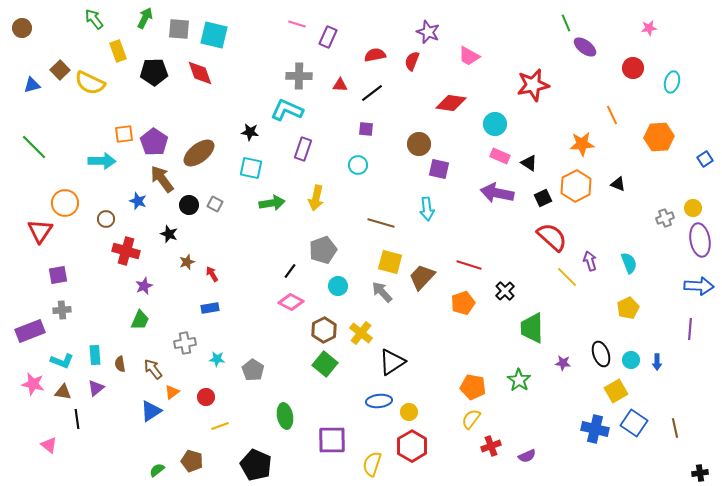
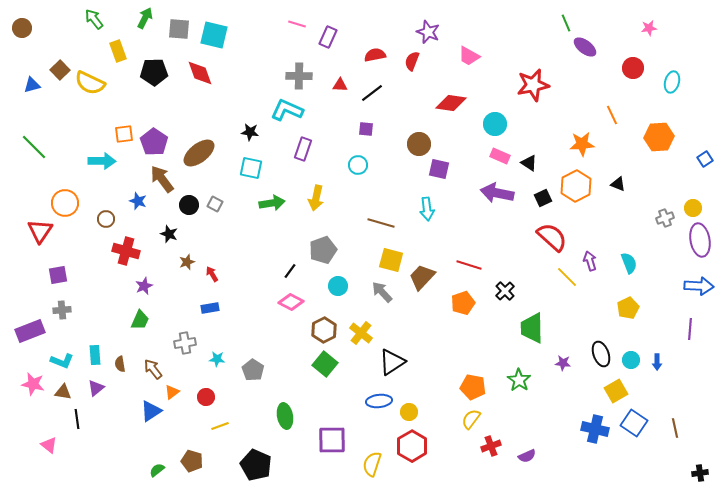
yellow square at (390, 262): moved 1 px right, 2 px up
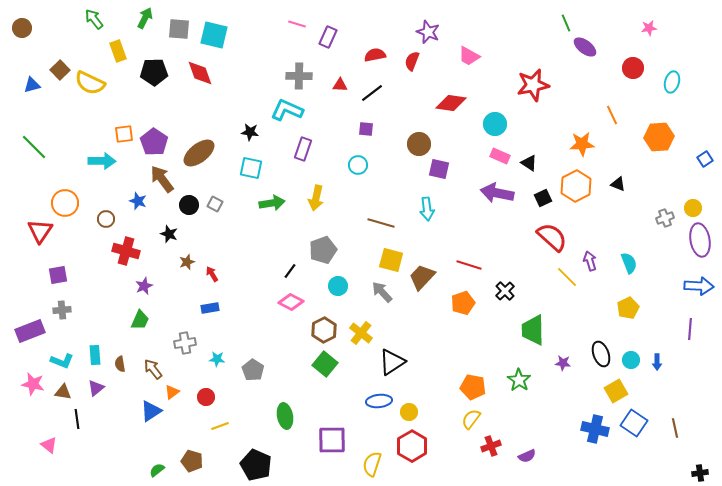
green trapezoid at (532, 328): moved 1 px right, 2 px down
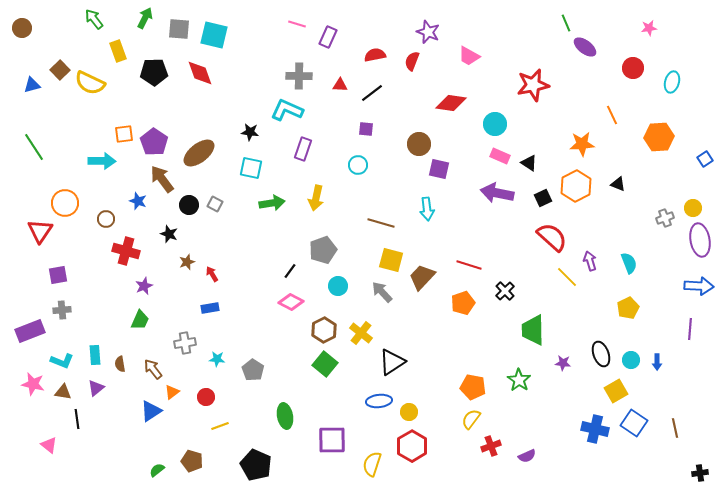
green line at (34, 147): rotated 12 degrees clockwise
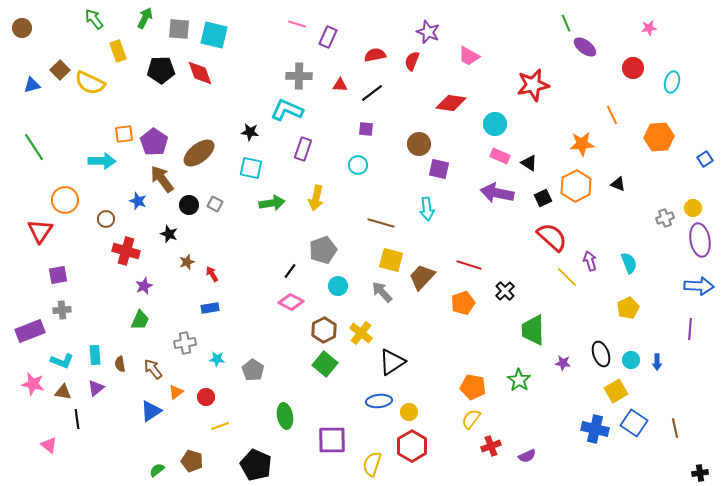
black pentagon at (154, 72): moved 7 px right, 2 px up
orange circle at (65, 203): moved 3 px up
orange triangle at (172, 392): moved 4 px right
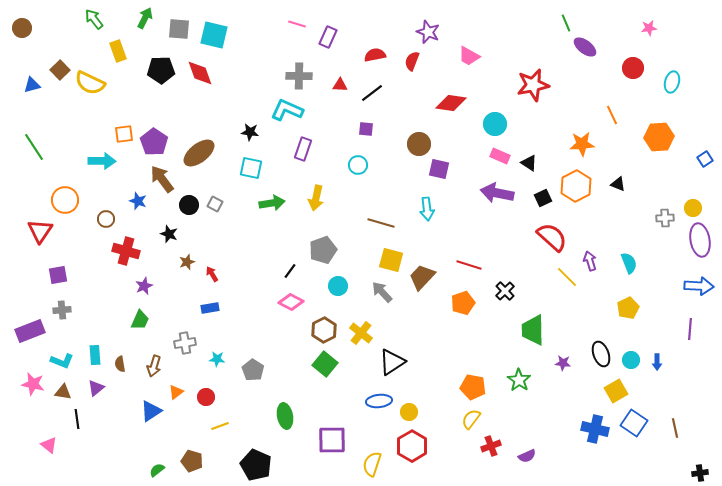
gray cross at (665, 218): rotated 18 degrees clockwise
brown arrow at (153, 369): moved 1 px right, 3 px up; rotated 125 degrees counterclockwise
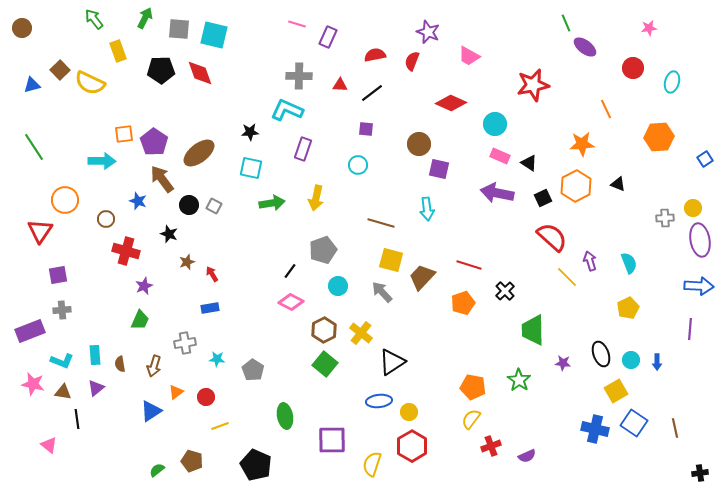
red diamond at (451, 103): rotated 16 degrees clockwise
orange line at (612, 115): moved 6 px left, 6 px up
black star at (250, 132): rotated 12 degrees counterclockwise
gray square at (215, 204): moved 1 px left, 2 px down
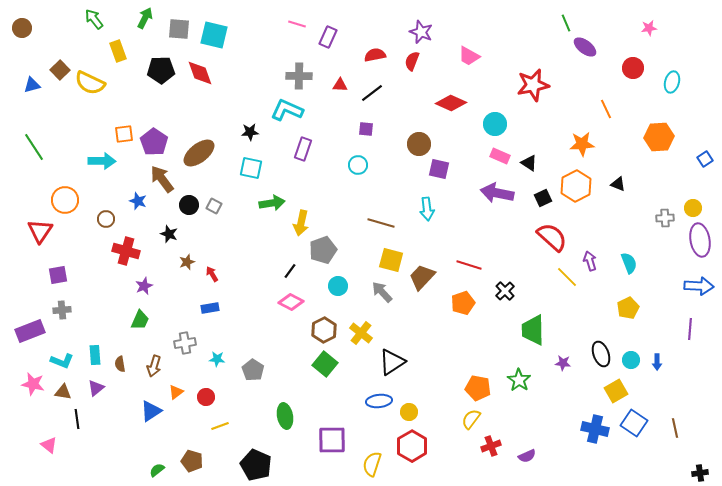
purple star at (428, 32): moved 7 px left
yellow arrow at (316, 198): moved 15 px left, 25 px down
orange pentagon at (473, 387): moved 5 px right, 1 px down
